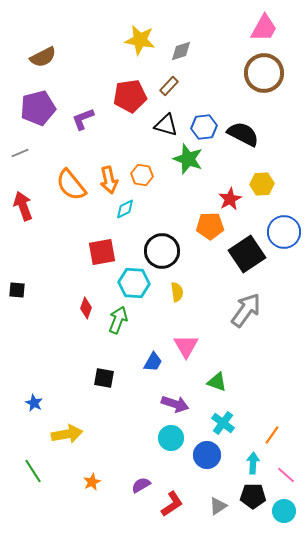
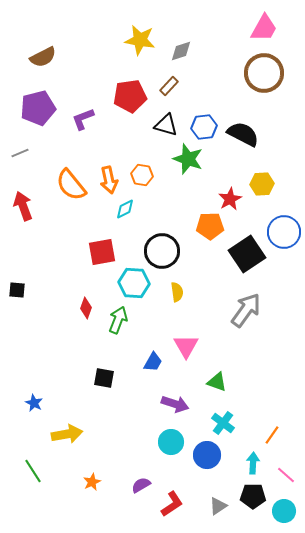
cyan circle at (171, 438): moved 4 px down
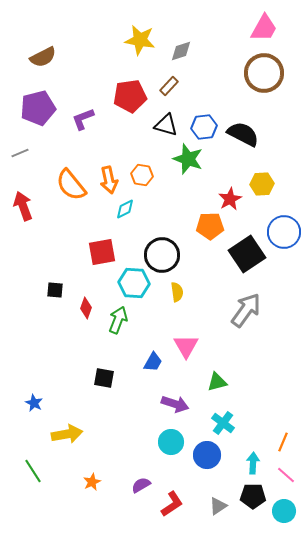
black circle at (162, 251): moved 4 px down
black square at (17, 290): moved 38 px right
green triangle at (217, 382): rotated 35 degrees counterclockwise
orange line at (272, 435): moved 11 px right, 7 px down; rotated 12 degrees counterclockwise
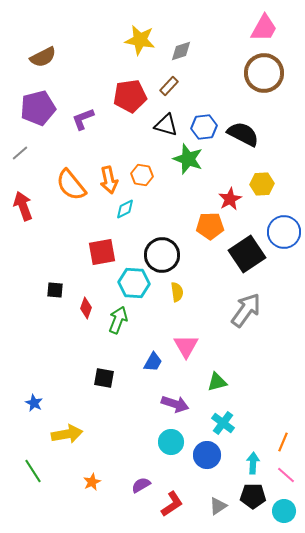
gray line at (20, 153): rotated 18 degrees counterclockwise
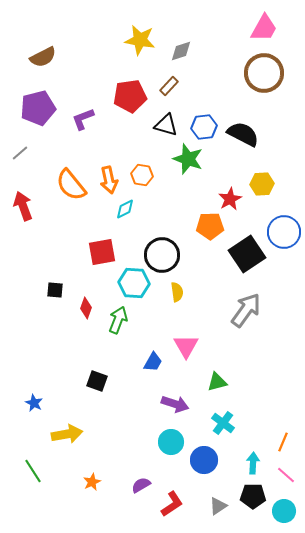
black square at (104, 378): moved 7 px left, 3 px down; rotated 10 degrees clockwise
blue circle at (207, 455): moved 3 px left, 5 px down
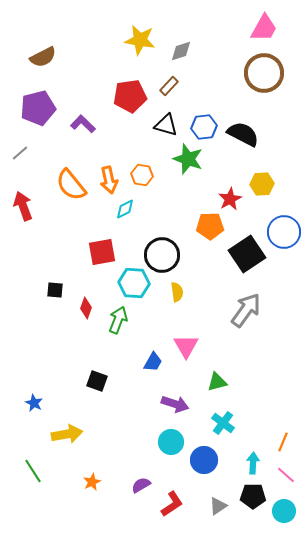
purple L-shape at (83, 119): moved 5 px down; rotated 65 degrees clockwise
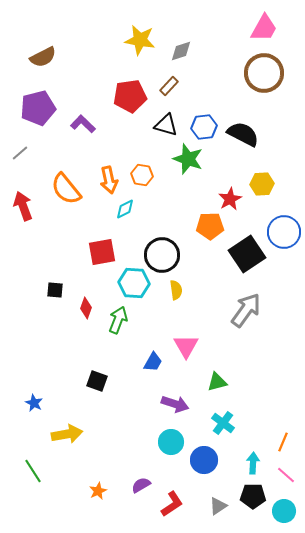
orange semicircle at (71, 185): moved 5 px left, 4 px down
yellow semicircle at (177, 292): moved 1 px left, 2 px up
orange star at (92, 482): moved 6 px right, 9 px down
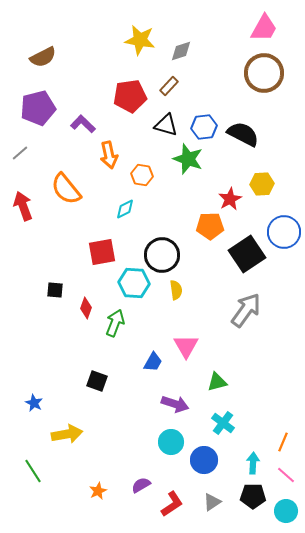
orange arrow at (109, 180): moved 25 px up
green arrow at (118, 320): moved 3 px left, 3 px down
gray triangle at (218, 506): moved 6 px left, 4 px up
cyan circle at (284, 511): moved 2 px right
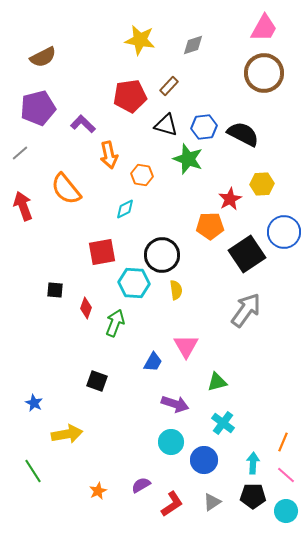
gray diamond at (181, 51): moved 12 px right, 6 px up
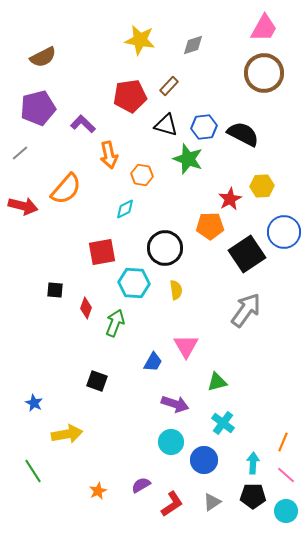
yellow hexagon at (262, 184): moved 2 px down
orange semicircle at (66, 189): rotated 100 degrees counterclockwise
red arrow at (23, 206): rotated 124 degrees clockwise
black circle at (162, 255): moved 3 px right, 7 px up
